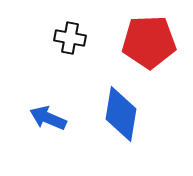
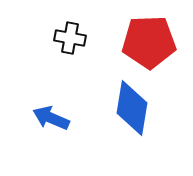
blue diamond: moved 11 px right, 6 px up
blue arrow: moved 3 px right
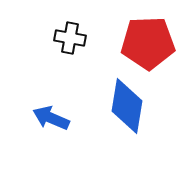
red pentagon: moved 1 px left, 1 px down
blue diamond: moved 5 px left, 2 px up
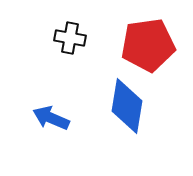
red pentagon: moved 2 px down; rotated 6 degrees counterclockwise
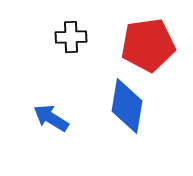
black cross: moved 1 px right, 1 px up; rotated 12 degrees counterclockwise
blue arrow: rotated 9 degrees clockwise
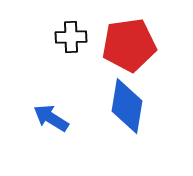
red pentagon: moved 19 px left
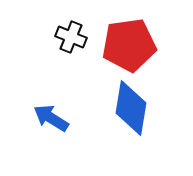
black cross: rotated 24 degrees clockwise
blue diamond: moved 4 px right, 2 px down
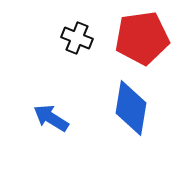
black cross: moved 6 px right, 1 px down
red pentagon: moved 13 px right, 7 px up
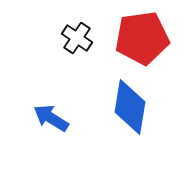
black cross: rotated 12 degrees clockwise
blue diamond: moved 1 px left, 1 px up
